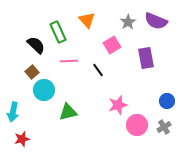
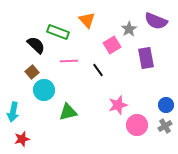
gray star: moved 1 px right, 7 px down
green rectangle: rotated 45 degrees counterclockwise
blue circle: moved 1 px left, 4 px down
gray cross: moved 1 px right, 1 px up
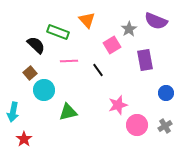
purple rectangle: moved 1 px left, 2 px down
brown square: moved 2 px left, 1 px down
blue circle: moved 12 px up
red star: moved 2 px right; rotated 21 degrees counterclockwise
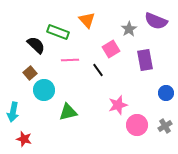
pink square: moved 1 px left, 4 px down
pink line: moved 1 px right, 1 px up
red star: rotated 21 degrees counterclockwise
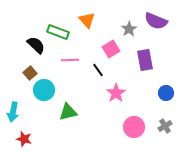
pink star: moved 2 px left, 12 px up; rotated 18 degrees counterclockwise
pink circle: moved 3 px left, 2 px down
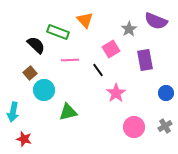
orange triangle: moved 2 px left
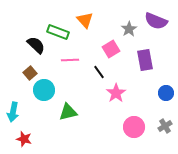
black line: moved 1 px right, 2 px down
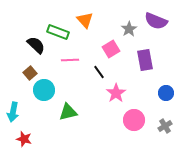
pink circle: moved 7 px up
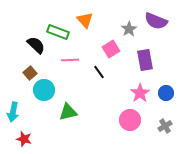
pink star: moved 24 px right
pink circle: moved 4 px left
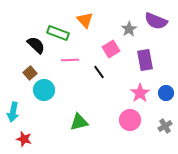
green rectangle: moved 1 px down
green triangle: moved 11 px right, 10 px down
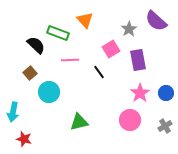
purple semicircle: rotated 20 degrees clockwise
purple rectangle: moved 7 px left
cyan circle: moved 5 px right, 2 px down
